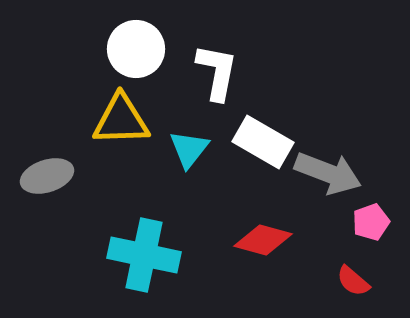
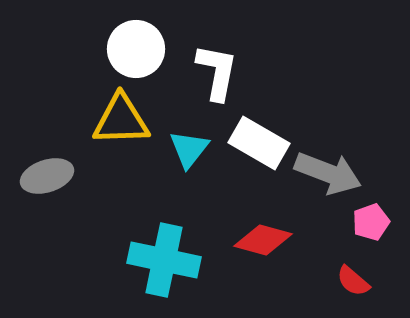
white rectangle: moved 4 px left, 1 px down
cyan cross: moved 20 px right, 5 px down
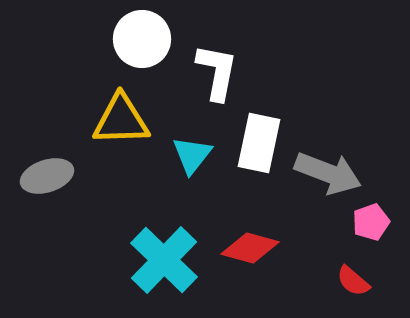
white circle: moved 6 px right, 10 px up
white rectangle: rotated 72 degrees clockwise
cyan triangle: moved 3 px right, 6 px down
red diamond: moved 13 px left, 8 px down
cyan cross: rotated 32 degrees clockwise
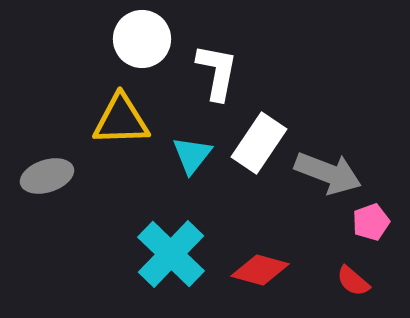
white rectangle: rotated 22 degrees clockwise
red diamond: moved 10 px right, 22 px down
cyan cross: moved 7 px right, 6 px up
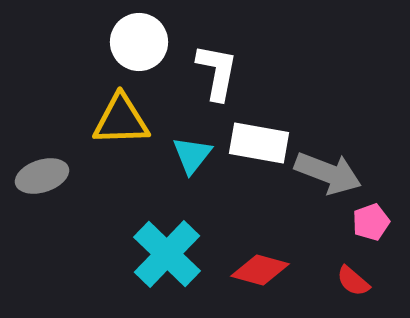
white circle: moved 3 px left, 3 px down
white rectangle: rotated 66 degrees clockwise
gray ellipse: moved 5 px left
cyan cross: moved 4 px left
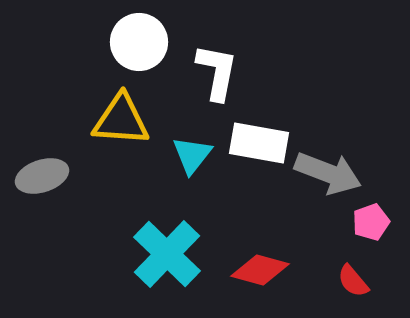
yellow triangle: rotated 6 degrees clockwise
red semicircle: rotated 9 degrees clockwise
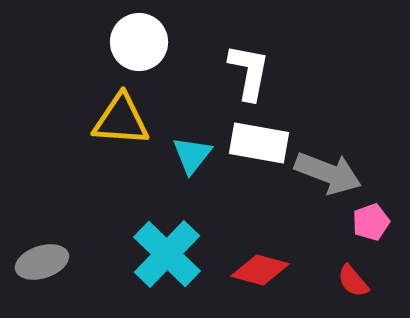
white L-shape: moved 32 px right
gray ellipse: moved 86 px down
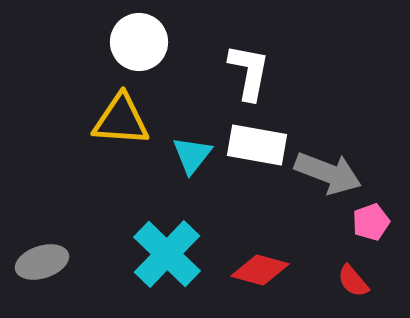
white rectangle: moved 2 px left, 2 px down
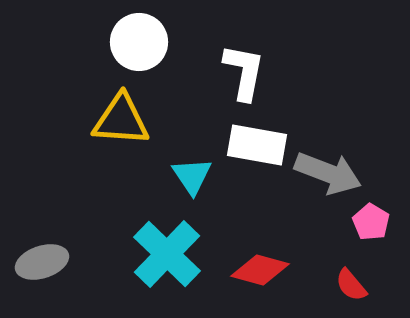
white L-shape: moved 5 px left
cyan triangle: moved 21 px down; rotated 12 degrees counterclockwise
pink pentagon: rotated 21 degrees counterclockwise
red semicircle: moved 2 px left, 4 px down
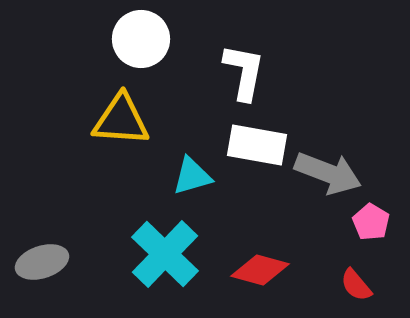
white circle: moved 2 px right, 3 px up
cyan triangle: rotated 48 degrees clockwise
cyan cross: moved 2 px left
red semicircle: moved 5 px right
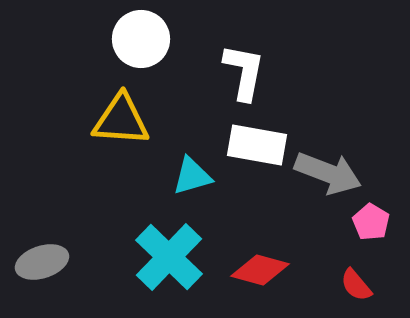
cyan cross: moved 4 px right, 3 px down
